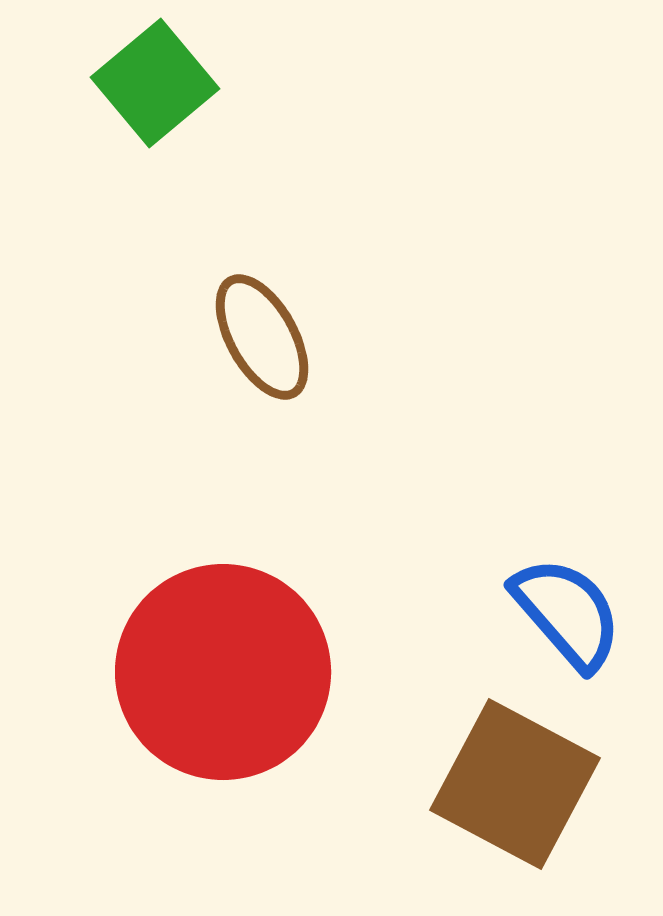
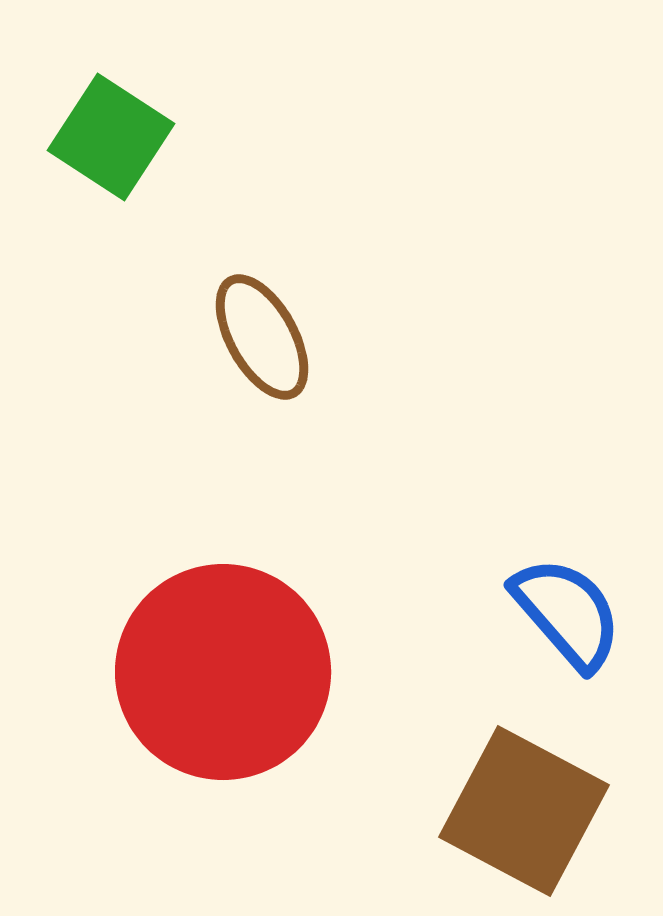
green square: moved 44 px left, 54 px down; rotated 17 degrees counterclockwise
brown square: moved 9 px right, 27 px down
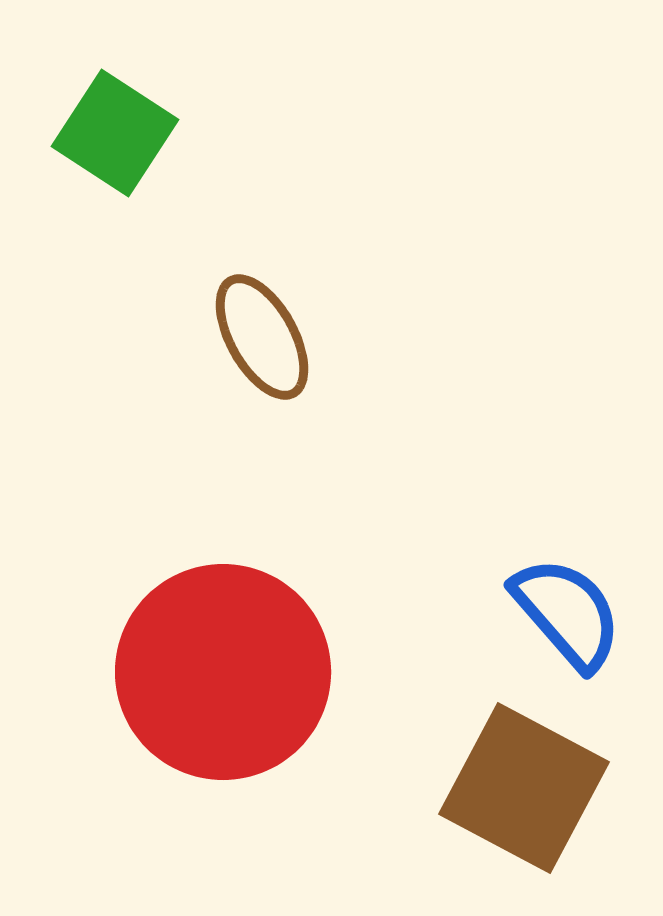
green square: moved 4 px right, 4 px up
brown square: moved 23 px up
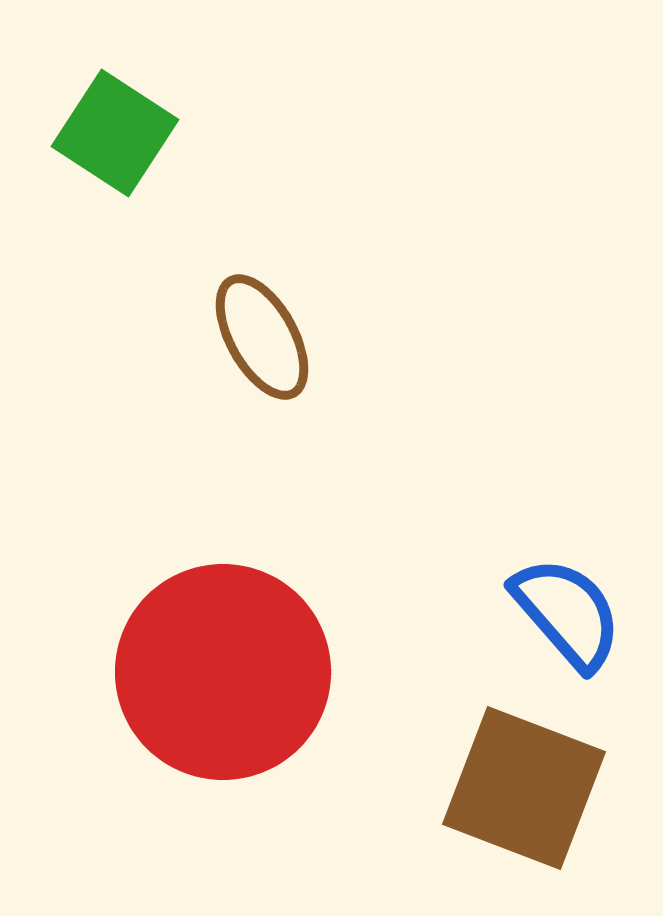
brown square: rotated 7 degrees counterclockwise
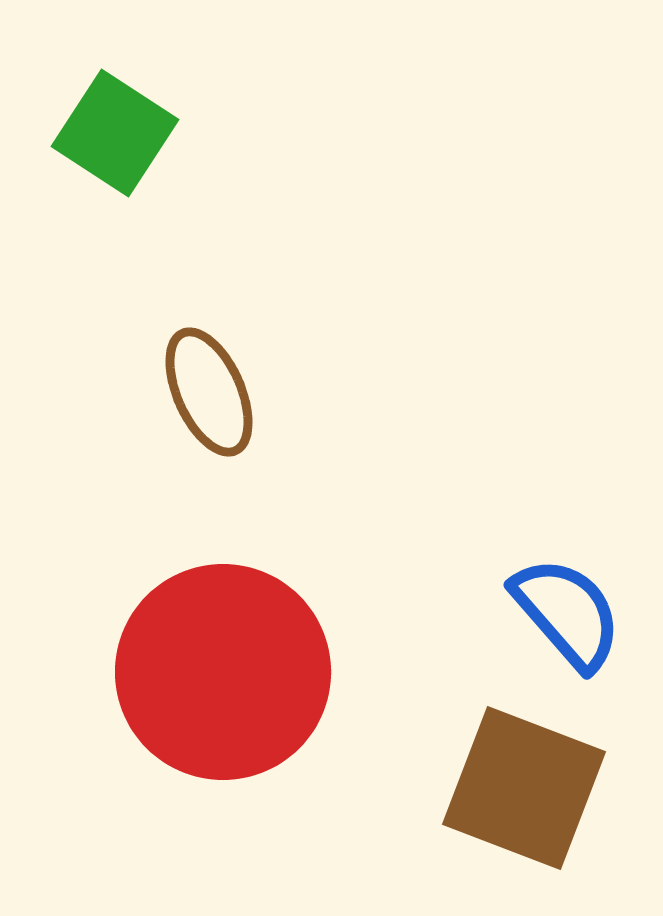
brown ellipse: moved 53 px left, 55 px down; rotated 5 degrees clockwise
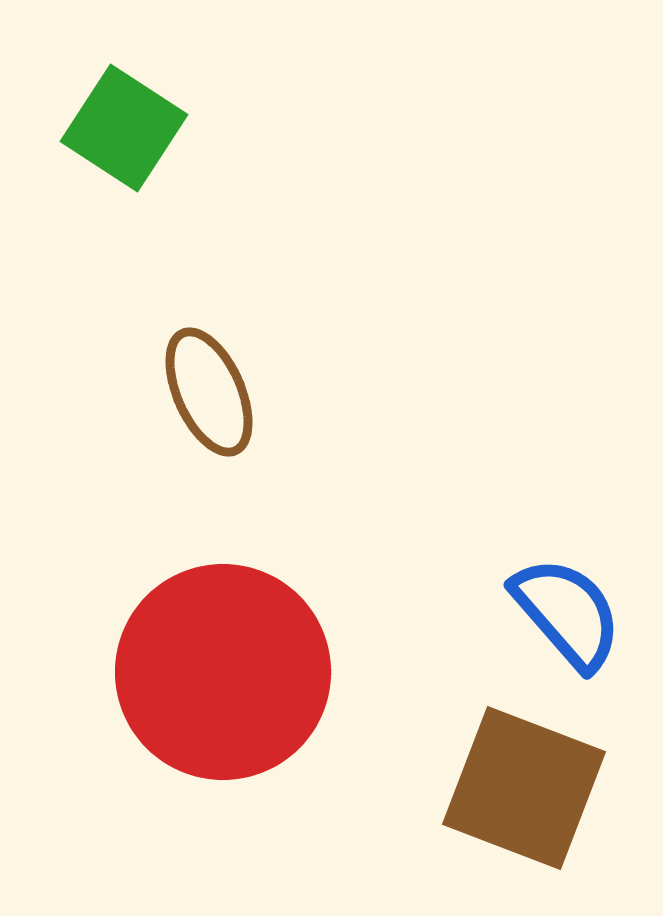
green square: moved 9 px right, 5 px up
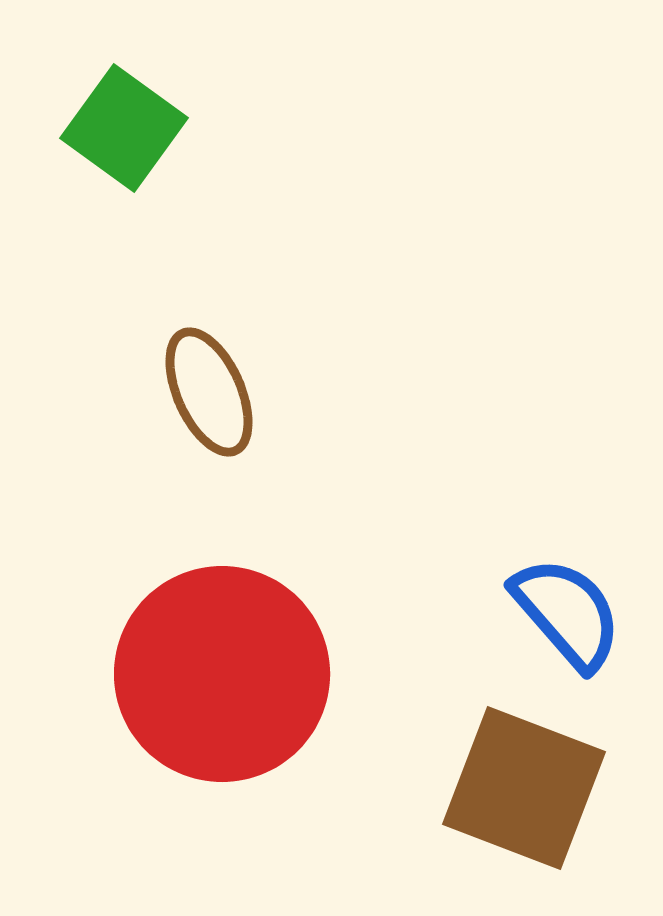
green square: rotated 3 degrees clockwise
red circle: moved 1 px left, 2 px down
